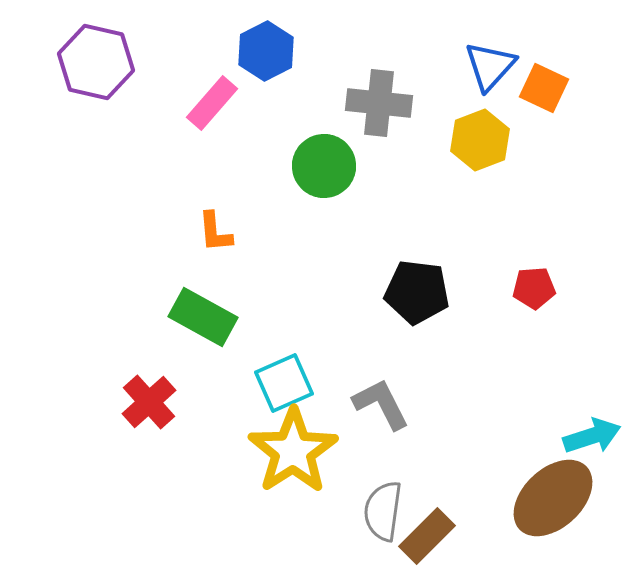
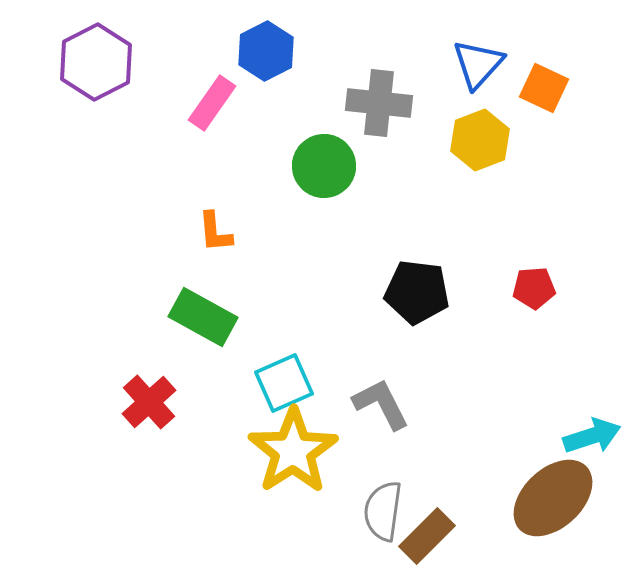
purple hexagon: rotated 20 degrees clockwise
blue triangle: moved 12 px left, 2 px up
pink rectangle: rotated 6 degrees counterclockwise
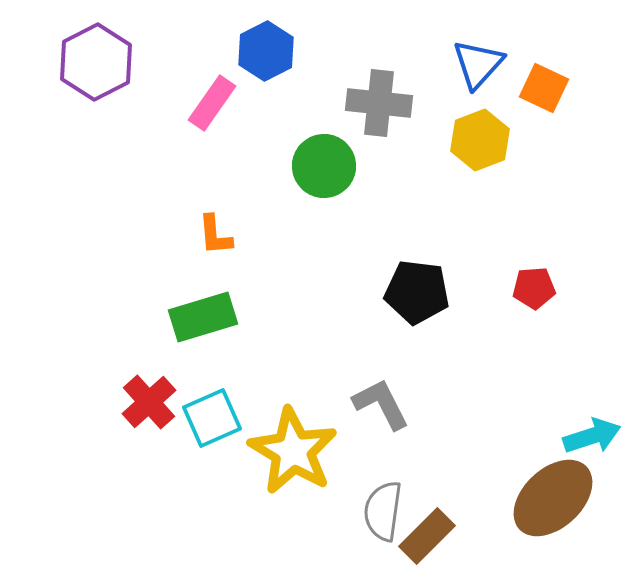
orange L-shape: moved 3 px down
green rectangle: rotated 46 degrees counterclockwise
cyan square: moved 72 px left, 35 px down
yellow star: rotated 8 degrees counterclockwise
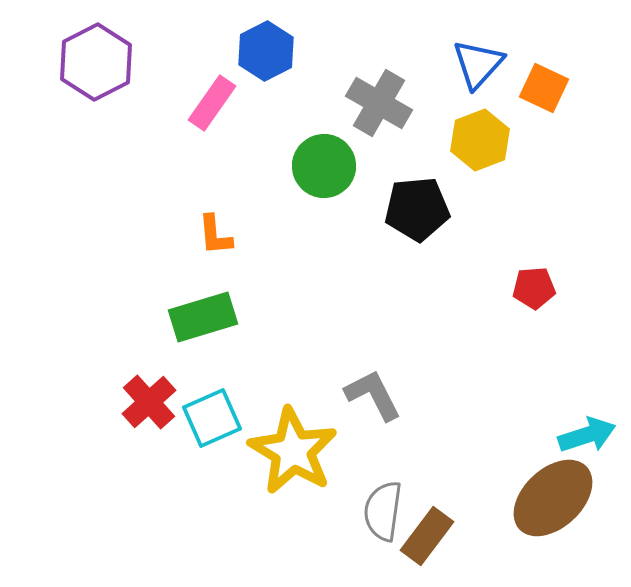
gray cross: rotated 24 degrees clockwise
black pentagon: moved 83 px up; rotated 12 degrees counterclockwise
gray L-shape: moved 8 px left, 9 px up
cyan arrow: moved 5 px left, 1 px up
brown rectangle: rotated 8 degrees counterclockwise
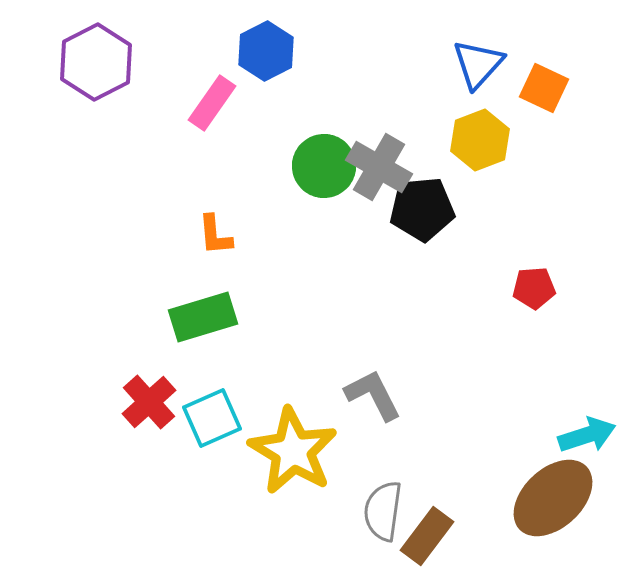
gray cross: moved 64 px down
black pentagon: moved 5 px right
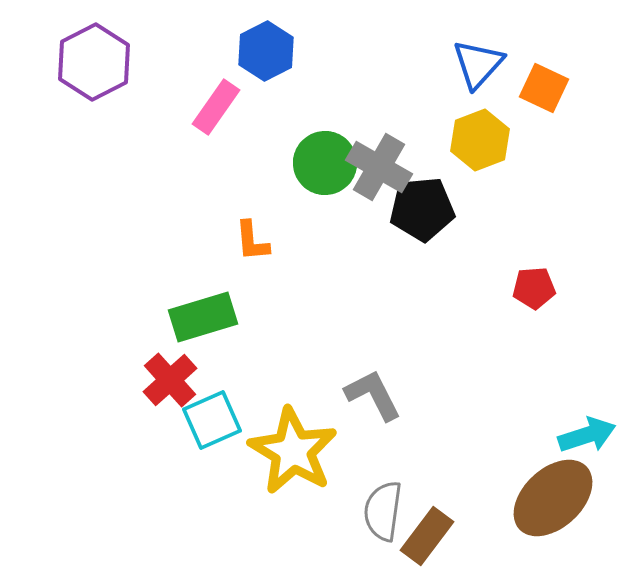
purple hexagon: moved 2 px left
pink rectangle: moved 4 px right, 4 px down
green circle: moved 1 px right, 3 px up
orange L-shape: moved 37 px right, 6 px down
red cross: moved 21 px right, 22 px up
cyan square: moved 2 px down
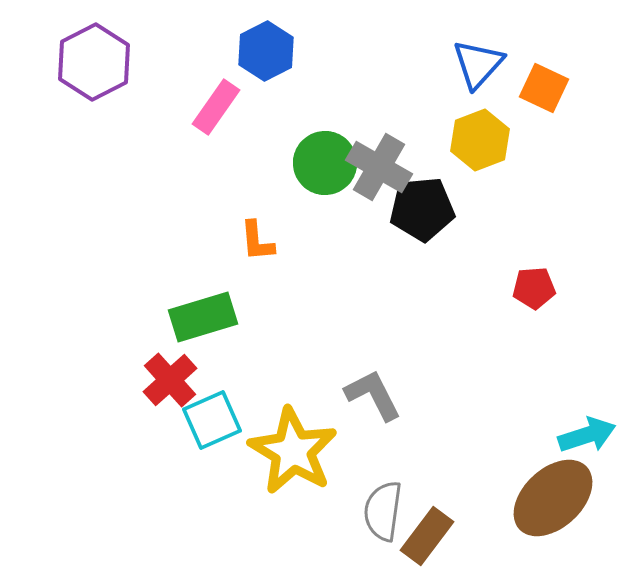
orange L-shape: moved 5 px right
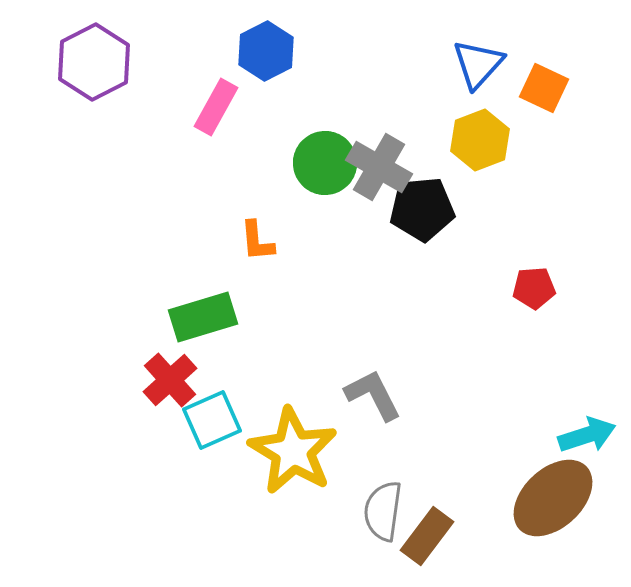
pink rectangle: rotated 6 degrees counterclockwise
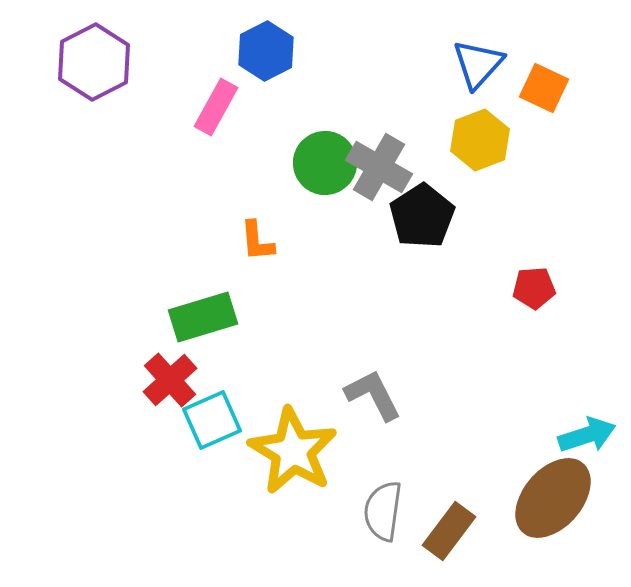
black pentagon: moved 7 px down; rotated 28 degrees counterclockwise
brown ellipse: rotated 6 degrees counterclockwise
brown rectangle: moved 22 px right, 5 px up
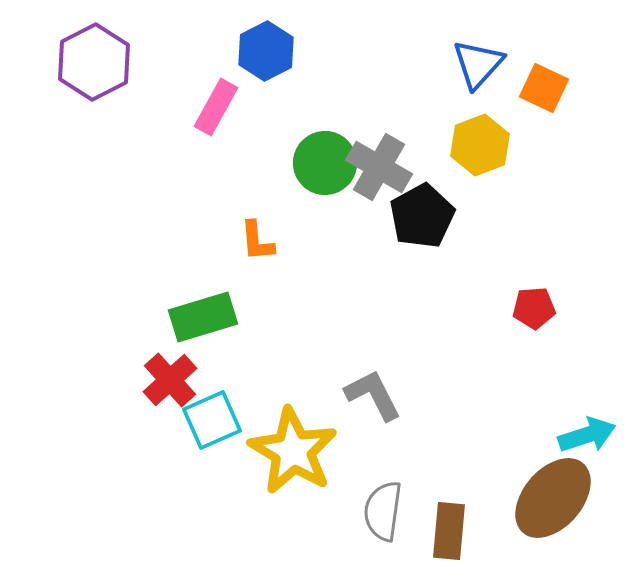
yellow hexagon: moved 5 px down
black pentagon: rotated 4 degrees clockwise
red pentagon: moved 20 px down
brown rectangle: rotated 32 degrees counterclockwise
